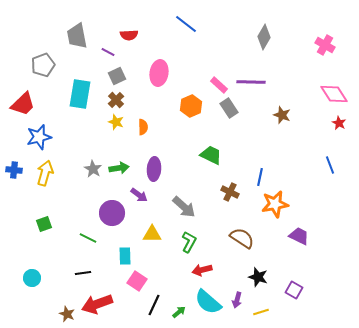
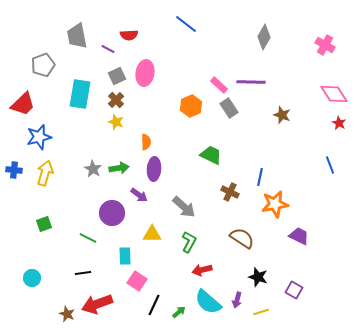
purple line at (108, 52): moved 3 px up
pink ellipse at (159, 73): moved 14 px left
orange semicircle at (143, 127): moved 3 px right, 15 px down
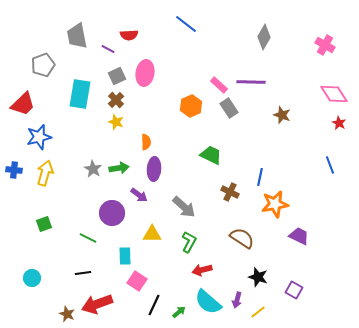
yellow line at (261, 312): moved 3 px left; rotated 21 degrees counterclockwise
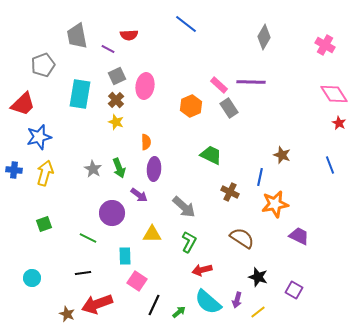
pink ellipse at (145, 73): moved 13 px down
brown star at (282, 115): moved 40 px down
green arrow at (119, 168): rotated 78 degrees clockwise
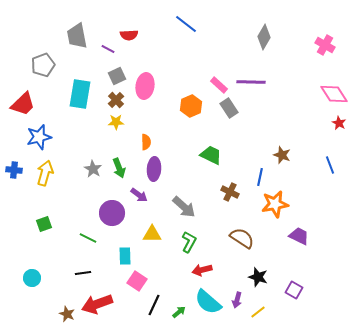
yellow star at (116, 122): rotated 21 degrees counterclockwise
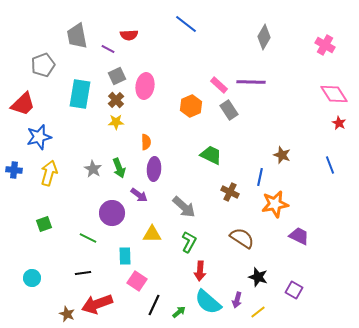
gray rectangle at (229, 108): moved 2 px down
yellow arrow at (45, 173): moved 4 px right
red arrow at (202, 270): moved 2 px left, 1 px down; rotated 72 degrees counterclockwise
